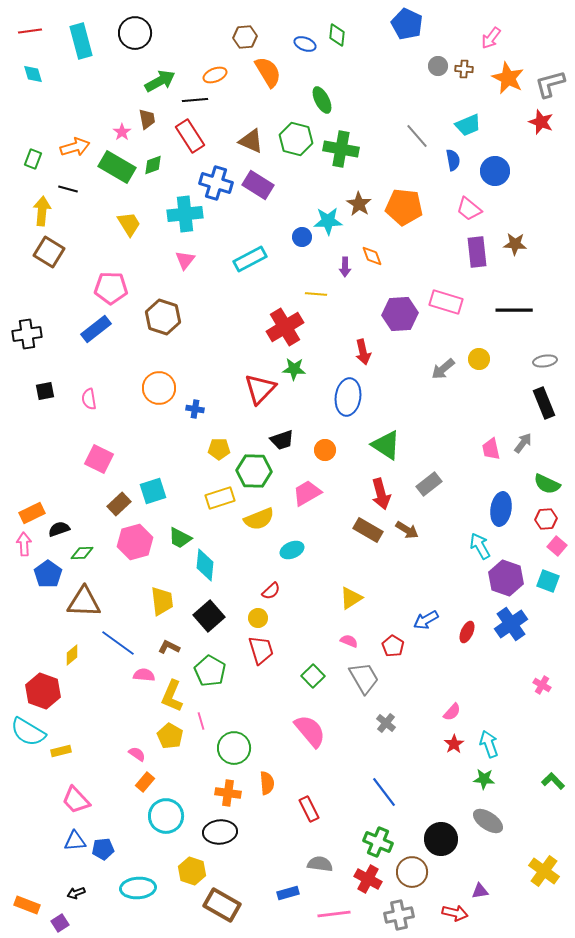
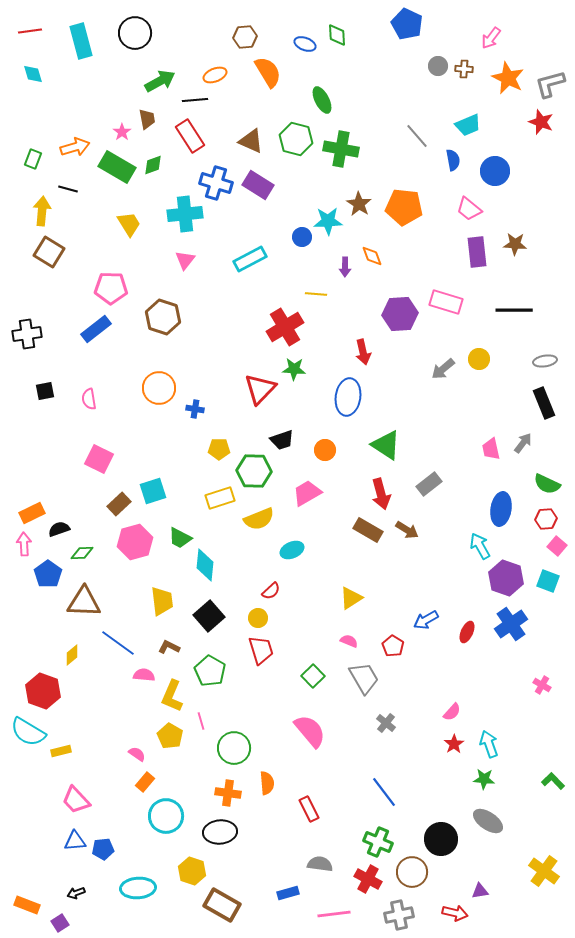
green diamond at (337, 35): rotated 10 degrees counterclockwise
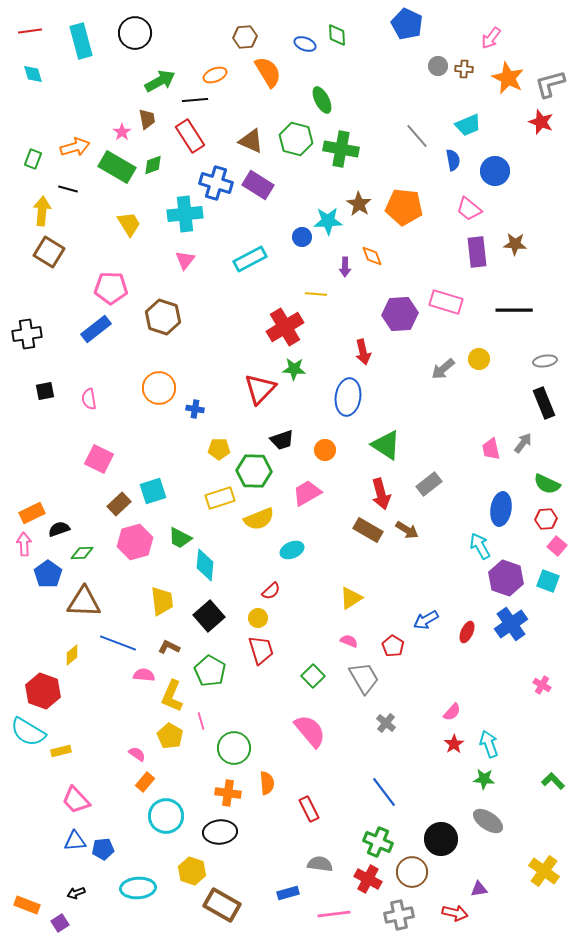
blue line at (118, 643): rotated 15 degrees counterclockwise
purple triangle at (480, 891): moved 1 px left, 2 px up
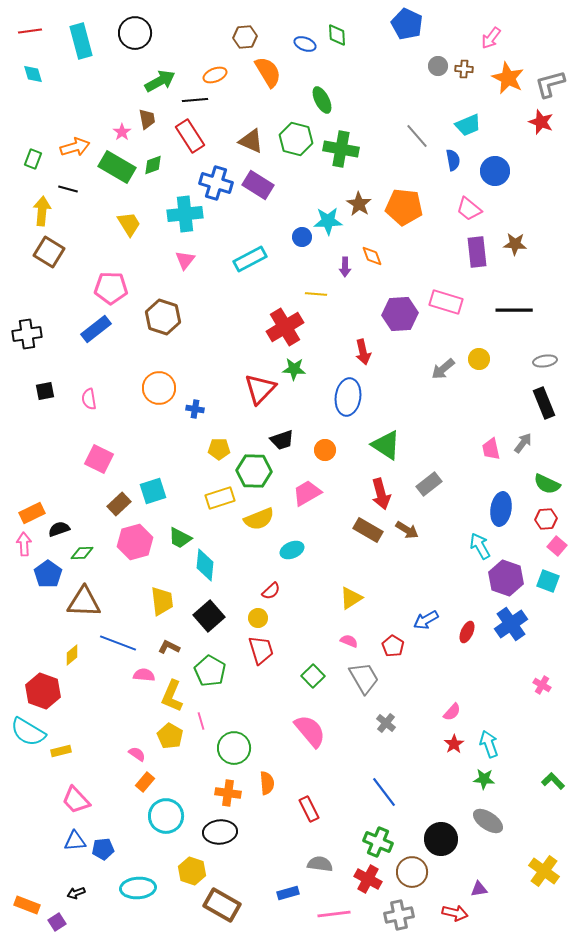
purple square at (60, 923): moved 3 px left, 1 px up
